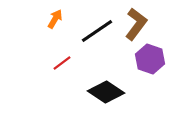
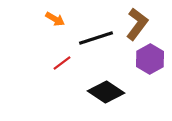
orange arrow: rotated 90 degrees clockwise
brown L-shape: moved 1 px right
black line: moved 1 px left, 7 px down; rotated 16 degrees clockwise
purple hexagon: rotated 12 degrees clockwise
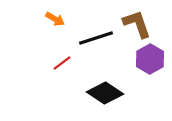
brown L-shape: rotated 56 degrees counterclockwise
black diamond: moved 1 px left, 1 px down
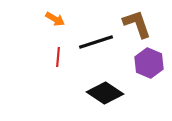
black line: moved 4 px down
purple hexagon: moved 1 px left, 4 px down; rotated 8 degrees counterclockwise
red line: moved 4 px left, 6 px up; rotated 48 degrees counterclockwise
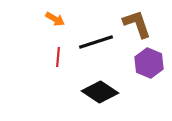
black diamond: moved 5 px left, 1 px up
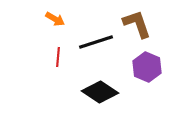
purple hexagon: moved 2 px left, 4 px down
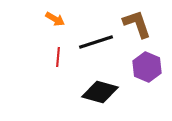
black diamond: rotated 18 degrees counterclockwise
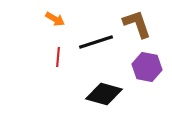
purple hexagon: rotated 12 degrees counterclockwise
black diamond: moved 4 px right, 2 px down
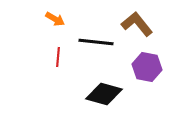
brown L-shape: rotated 20 degrees counterclockwise
black line: rotated 24 degrees clockwise
